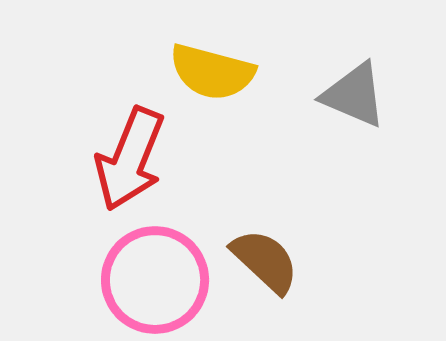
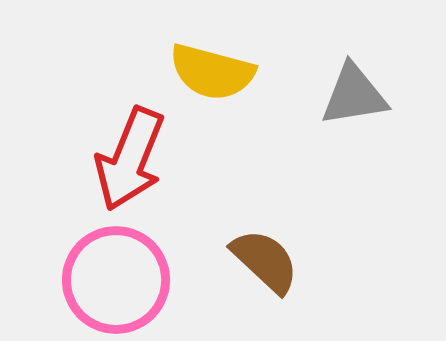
gray triangle: rotated 32 degrees counterclockwise
pink circle: moved 39 px left
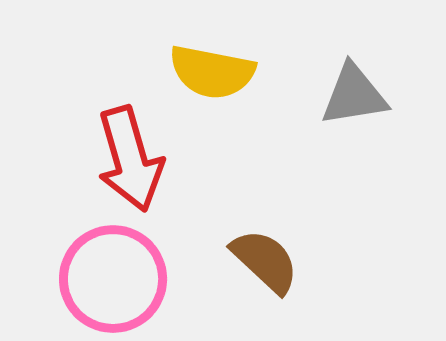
yellow semicircle: rotated 4 degrees counterclockwise
red arrow: rotated 38 degrees counterclockwise
pink circle: moved 3 px left, 1 px up
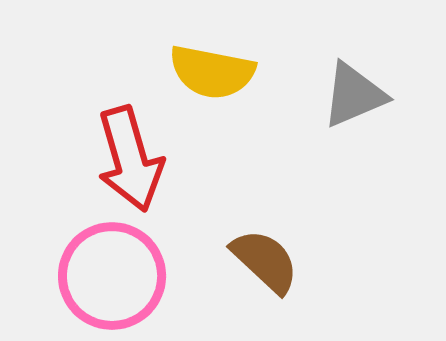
gray triangle: rotated 14 degrees counterclockwise
pink circle: moved 1 px left, 3 px up
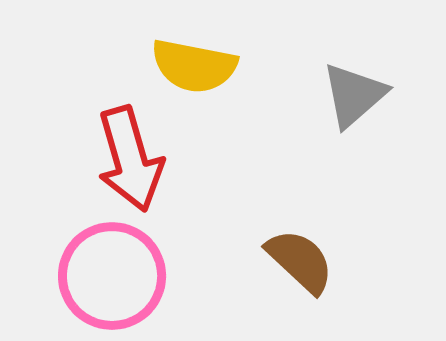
yellow semicircle: moved 18 px left, 6 px up
gray triangle: rotated 18 degrees counterclockwise
brown semicircle: moved 35 px right
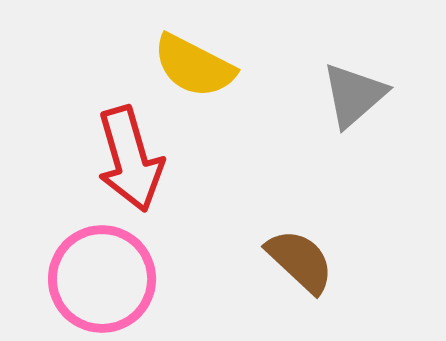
yellow semicircle: rotated 16 degrees clockwise
pink circle: moved 10 px left, 3 px down
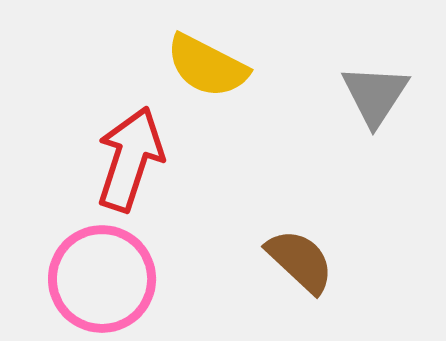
yellow semicircle: moved 13 px right
gray triangle: moved 21 px right; rotated 16 degrees counterclockwise
red arrow: rotated 146 degrees counterclockwise
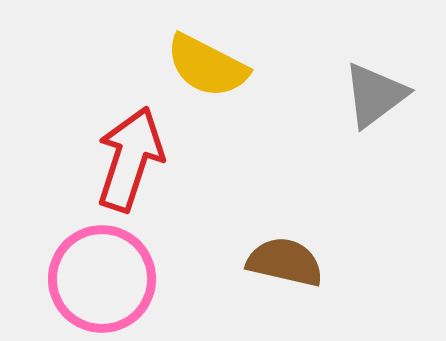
gray triangle: rotated 20 degrees clockwise
brown semicircle: moved 15 px left, 1 px down; rotated 30 degrees counterclockwise
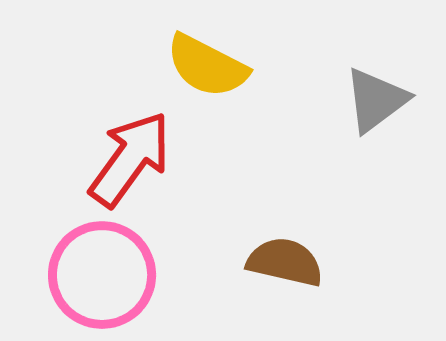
gray triangle: moved 1 px right, 5 px down
red arrow: rotated 18 degrees clockwise
pink circle: moved 4 px up
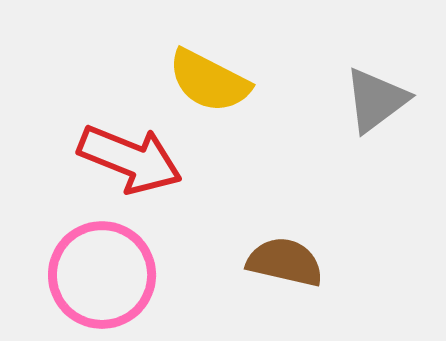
yellow semicircle: moved 2 px right, 15 px down
red arrow: rotated 76 degrees clockwise
